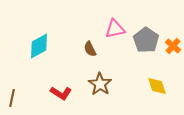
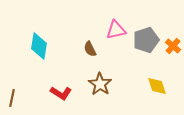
pink triangle: moved 1 px right, 1 px down
gray pentagon: rotated 20 degrees clockwise
cyan diamond: rotated 52 degrees counterclockwise
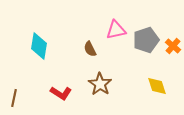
brown line: moved 2 px right
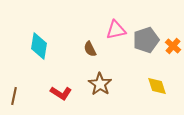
brown line: moved 2 px up
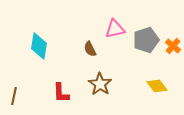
pink triangle: moved 1 px left, 1 px up
yellow diamond: rotated 20 degrees counterclockwise
red L-shape: rotated 55 degrees clockwise
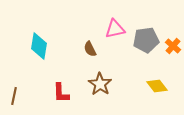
gray pentagon: rotated 10 degrees clockwise
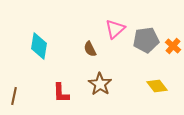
pink triangle: rotated 30 degrees counterclockwise
